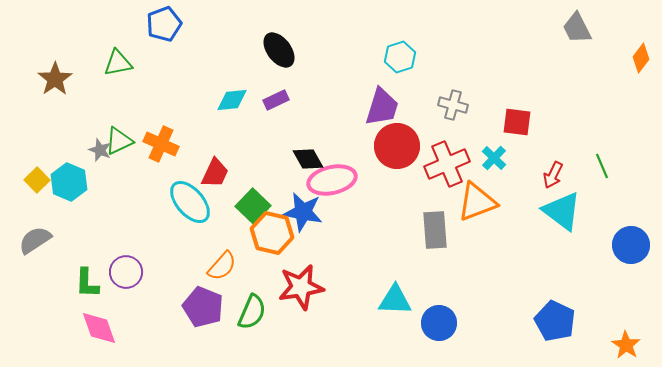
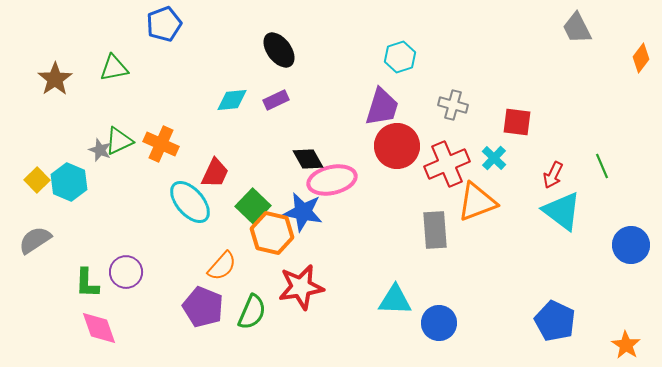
green triangle at (118, 63): moved 4 px left, 5 px down
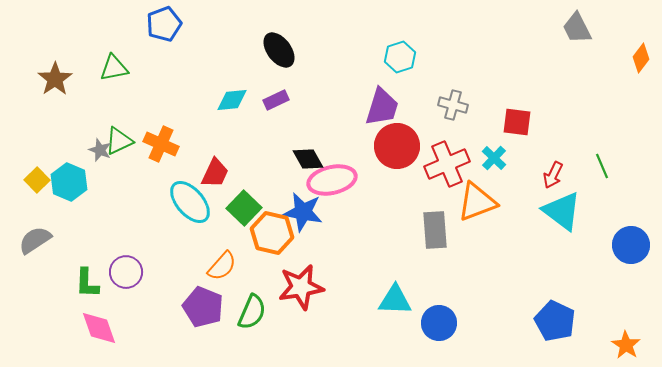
green square at (253, 206): moved 9 px left, 2 px down
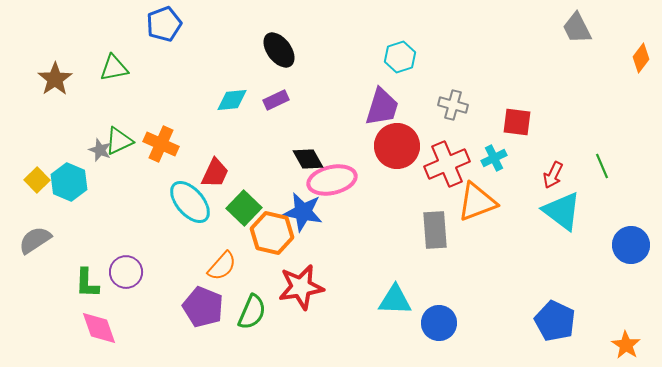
cyan cross at (494, 158): rotated 20 degrees clockwise
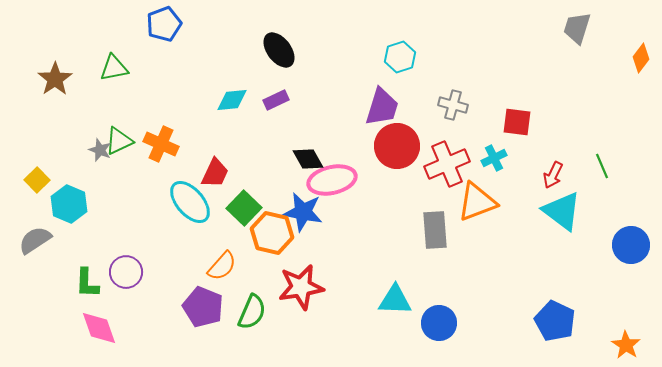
gray trapezoid at (577, 28): rotated 44 degrees clockwise
cyan hexagon at (69, 182): moved 22 px down
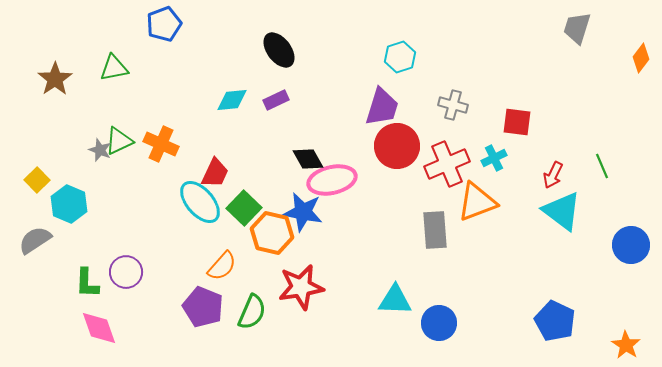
cyan ellipse at (190, 202): moved 10 px right
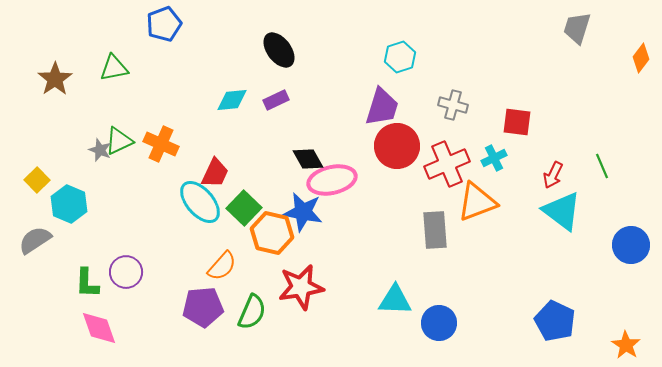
purple pentagon at (203, 307): rotated 27 degrees counterclockwise
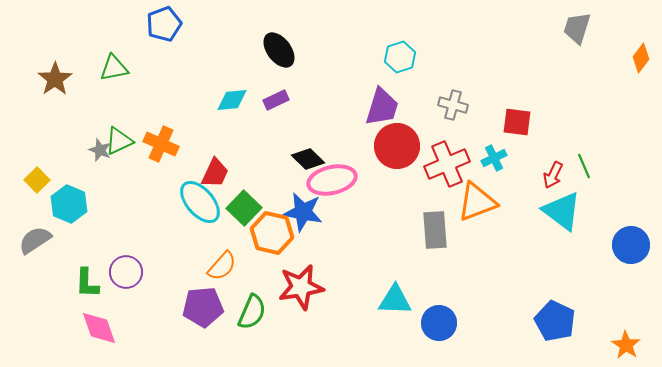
black diamond at (308, 159): rotated 16 degrees counterclockwise
green line at (602, 166): moved 18 px left
